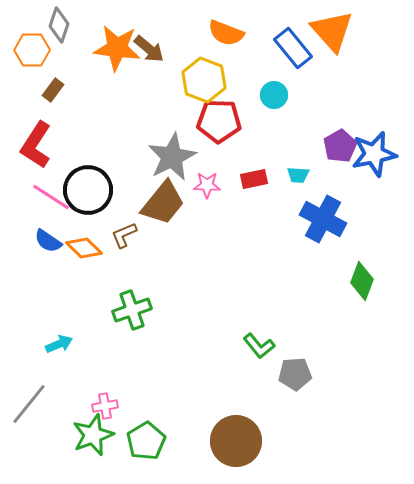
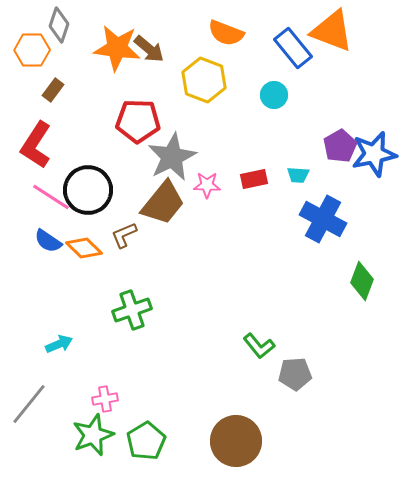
orange triangle: rotated 27 degrees counterclockwise
red pentagon: moved 81 px left
pink cross: moved 7 px up
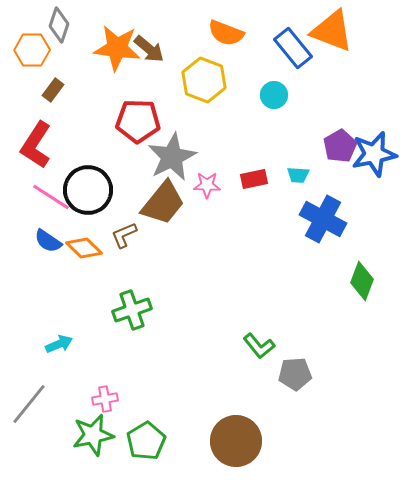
green star: rotated 9 degrees clockwise
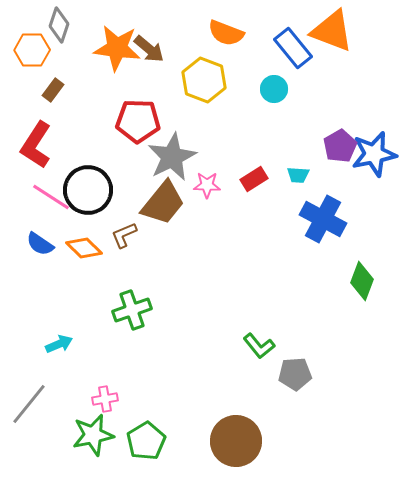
cyan circle: moved 6 px up
red rectangle: rotated 20 degrees counterclockwise
blue semicircle: moved 8 px left, 3 px down
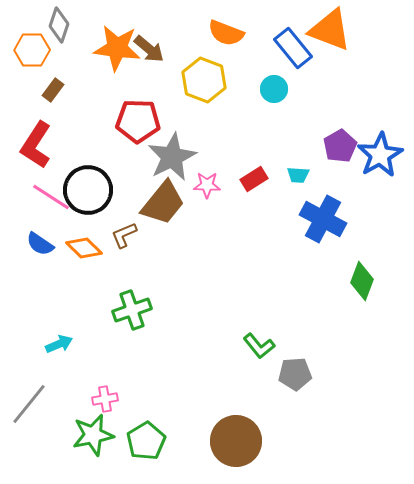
orange triangle: moved 2 px left, 1 px up
blue star: moved 6 px right, 1 px down; rotated 18 degrees counterclockwise
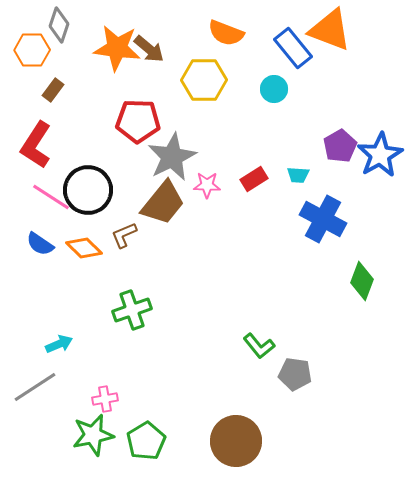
yellow hexagon: rotated 21 degrees counterclockwise
gray pentagon: rotated 12 degrees clockwise
gray line: moved 6 px right, 17 px up; rotated 18 degrees clockwise
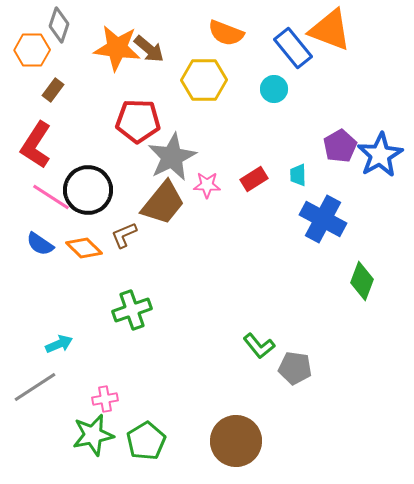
cyan trapezoid: rotated 85 degrees clockwise
gray pentagon: moved 6 px up
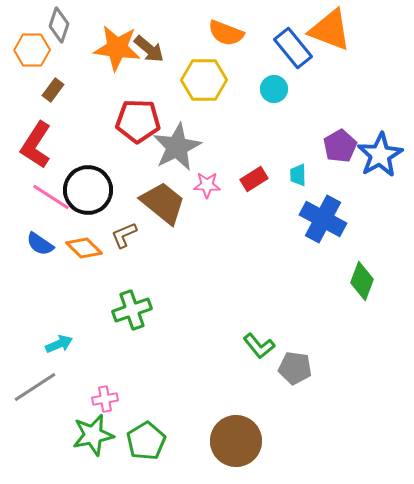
gray star: moved 5 px right, 10 px up
brown trapezoid: rotated 90 degrees counterclockwise
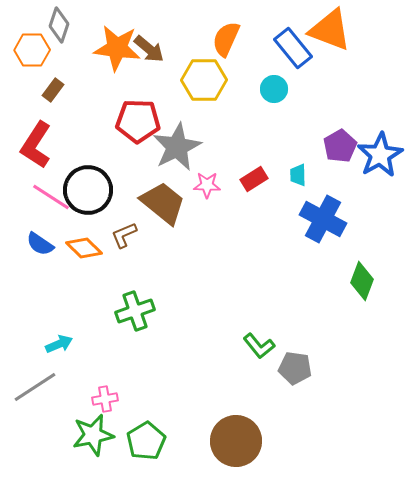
orange semicircle: moved 6 px down; rotated 93 degrees clockwise
green cross: moved 3 px right, 1 px down
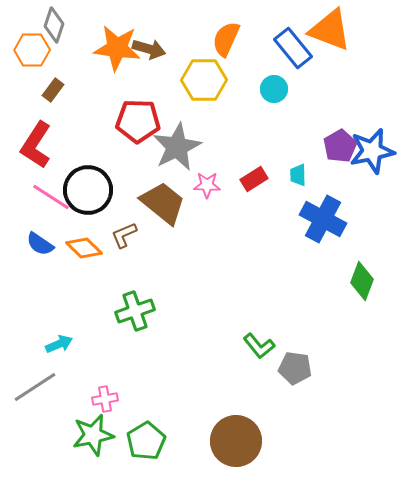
gray diamond: moved 5 px left
brown arrow: rotated 24 degrees counterclockwise
blue star: moved 8 px left, 4 px up; rotated 18 degrees clockwise
